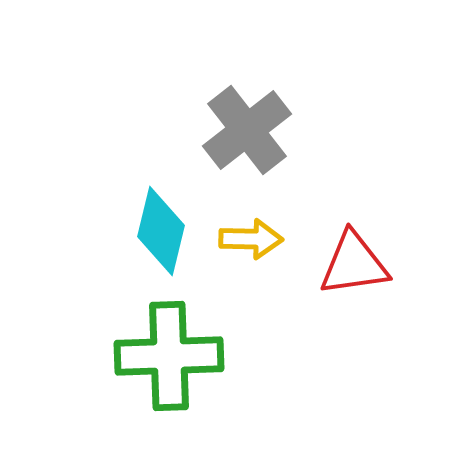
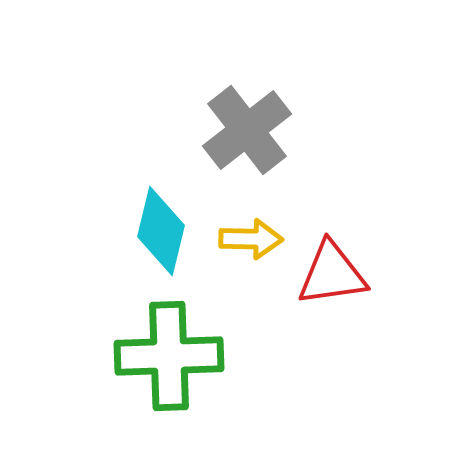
red triangle: moved 22 px left, 10 px down
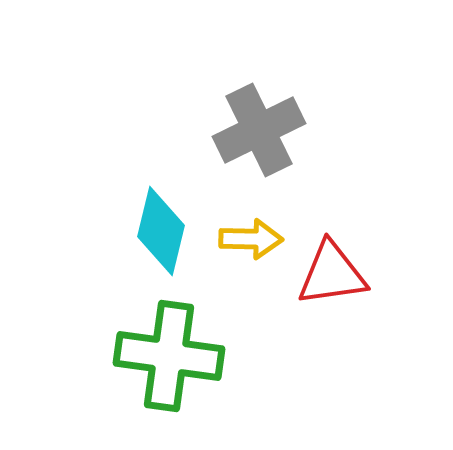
gray cross: moved 12 px right; rotated 12 degrees clockwise
green cross: rotated 10 degrees clockwise
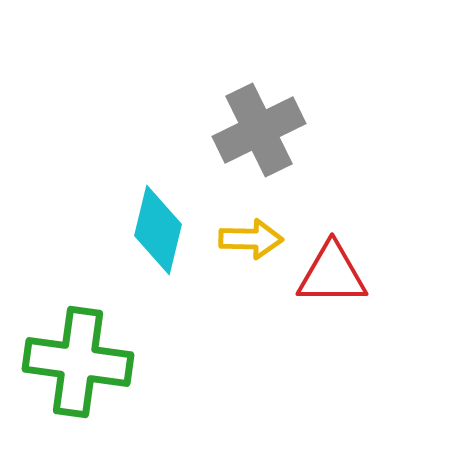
cyan diamond: moved 3 px left, 1 px up
red triangle: rotated 8 degrees clockwise
green cross: moved 91 px left, 6 px down
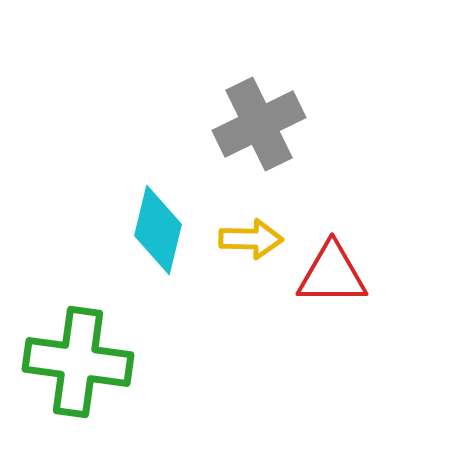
gray cross: moved 6 px up
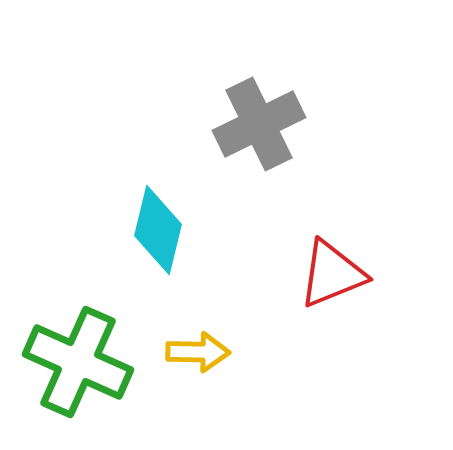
yellow arrow: moved 53 px left, 113 px down
red triangle: rotated 22 degrees counterclockwise
green cross: rotated 16 degrees clockwise
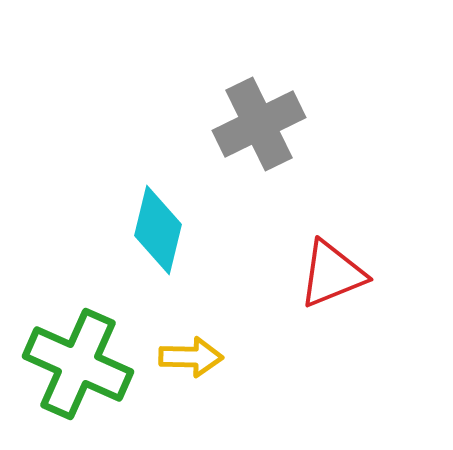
yellow arrow: moved 7 px left, 5 px down
green cross: moved 2 px down
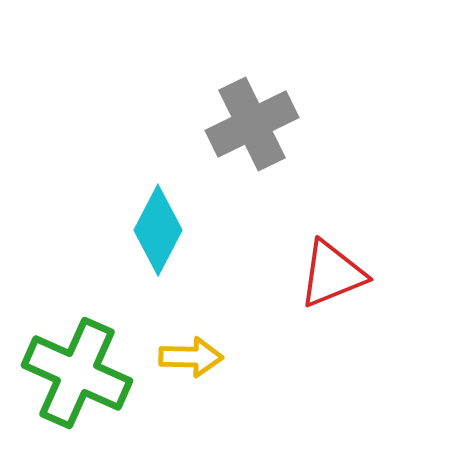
gray cross: moved 7 px left
cyan diamond: rotated 14 degrees clockwise
green cross: moved 1 px left, 9 px down
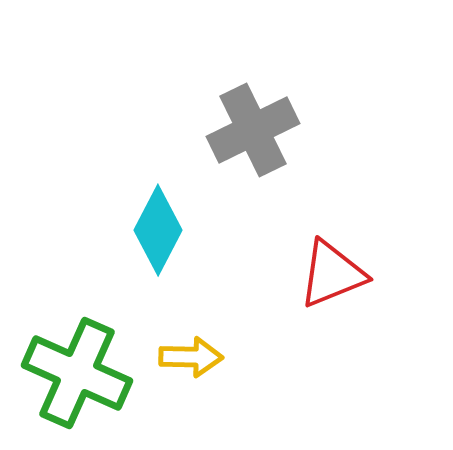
gray cross: moved 1 px right, 6 px down
